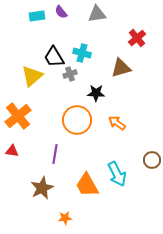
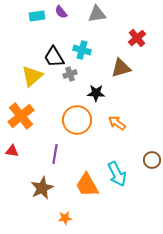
cyan cross: moved 3 px up
orange cross: moved 3 px right
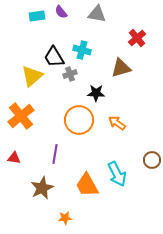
gray triangle: rotated 18 degrees clockwise
orange circle: moved 2 px right
red triangle: moved 2 px right, 7 px down
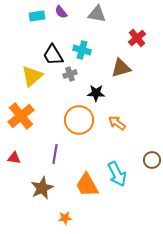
black trapezoid: moved 1 px left, 2 px up
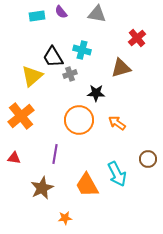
black trapezoid: moved 2 px down
brown circle: moved 4 px left, 1 px up
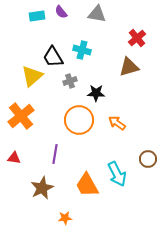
brown triangle: moved 8 px right, 1 px up
gray cross: moved 7 px down
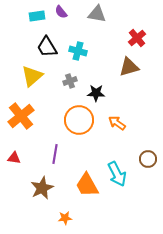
cyan cross: moved 4 px left, 1 px down
black trapezoid: moved 6 px left, 10 px up
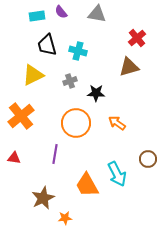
black trapezoid: moved 2 px up; rotated 15 degrees clockwise
yellow triangle: moved 1 px right, 1 px up; rotated 15 degrees clockwise
orange circle: moved 3 px left, 3 px down
brown star: moved 1 px right, 10 px down
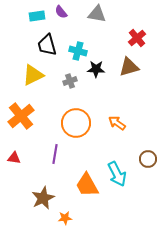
black star: moved 24 px up
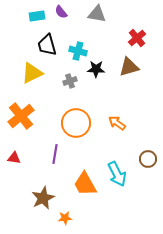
yellow triangle: moved 1 px left, 2 px up
orange trapezoid: moved 2 px left, 1 px up
